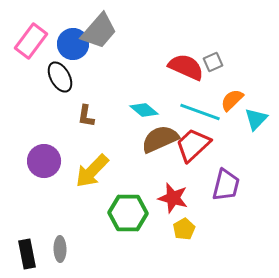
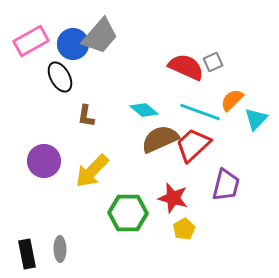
gray trapezoid: moved 1 px right, 5 px down
pink rectangle: rotated 24 degrees clockwise
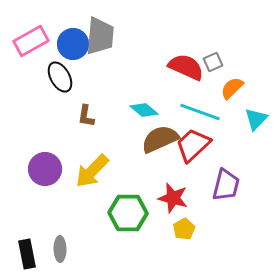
gray trapezoid: rotated 36 degrees counterclockwise
orange semicircle: moved 12 px up
purple circle: moved 1 px right, 8 px down
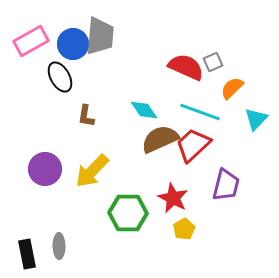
cyan diamond: rotated 16 degrees clockwise
red star: rotated 12 degrees clockwise
gray ellipse: moved 1 px left, 3 px up
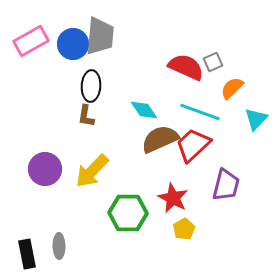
black ellipse: moved 31 px right, 9 px down; rotated 32 degrees clockwise
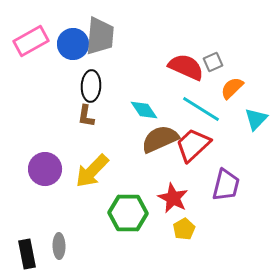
cyan line: moved 1 px right, 3 px up; rotated 12 degrees clockwise
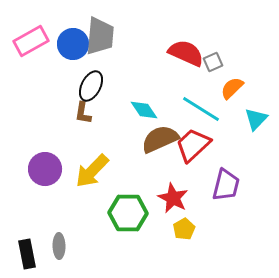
red semicircle: moved 14 px up
black ellipse: rotated 24 degrees clockwise
brown L-shape: moved 3 px left, 3 px up
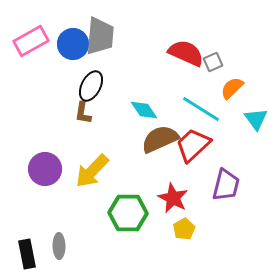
cyan triangle: rotated 20 degrees counterclockwise
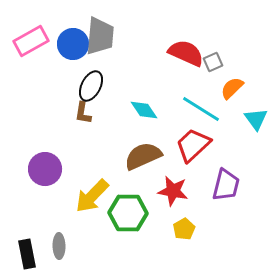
brown semicircle: moved 17 px left, 17 px down
yellow arrow: moved 25 px down
red star: moved 7 px up; rotated 16 degrees counterclockwise
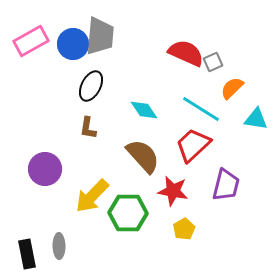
brown L-shape: moved 5 px right, 15 px down
cyan triangle: rotated 45 degrees counterclockwise
brown semicircle: rotated 72 degrees clockwise
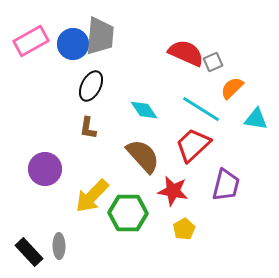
black rectangle: moved 2 px right, 2 px up; rotated 32 degrees counterclockwise
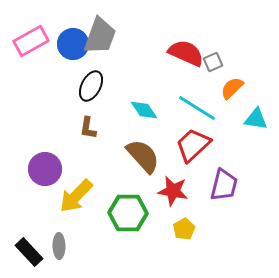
gray trapezoid: rotated 15 degrees clockwise
cyan line: moved 4 px left, 1 px up
purple trapezoid: moved 2 px left
yellow arrow: moved 16 px left
